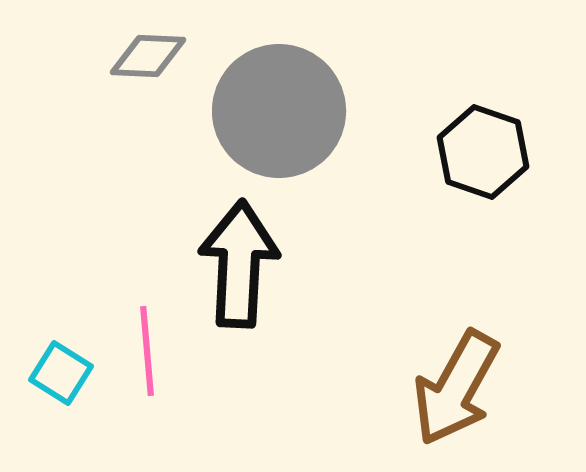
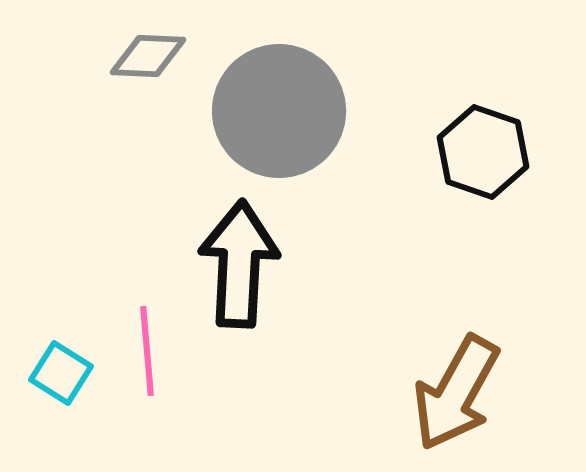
brown arrow: moved 5 px down
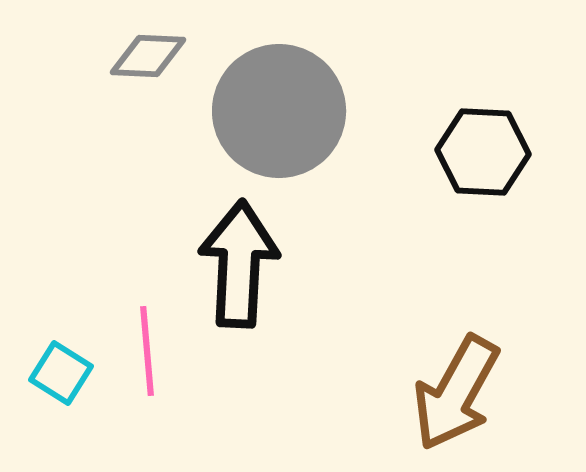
black hexagon: rotated 16 degrees counterclockwise
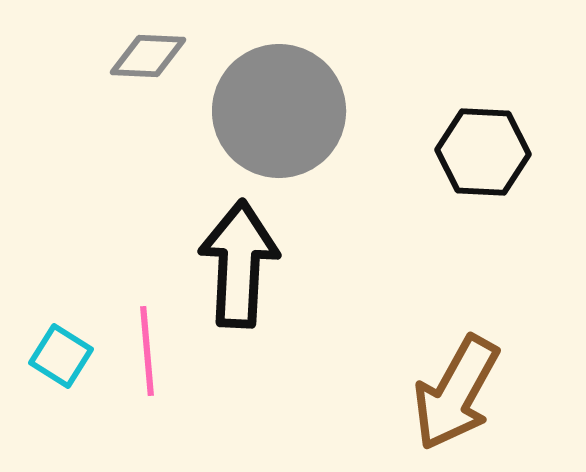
cyan square: moved 17 px up
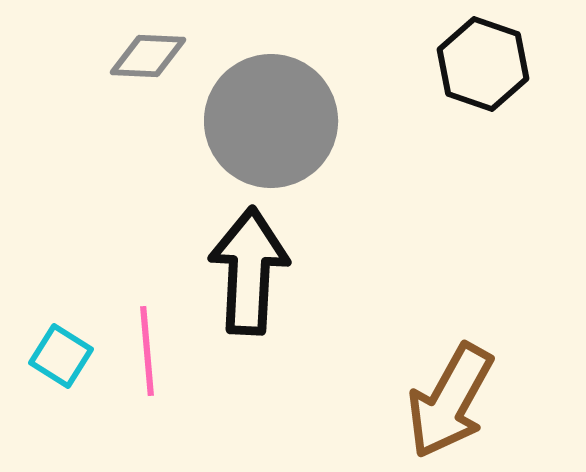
gray circle: moved 8 px left, 10 px down
black hexagon: moved 88 px up; rotated 16 degrees clockwise
black arrow: moved 10 px right, 7 px down
brown arrow: moved 6 px left, 8 px down
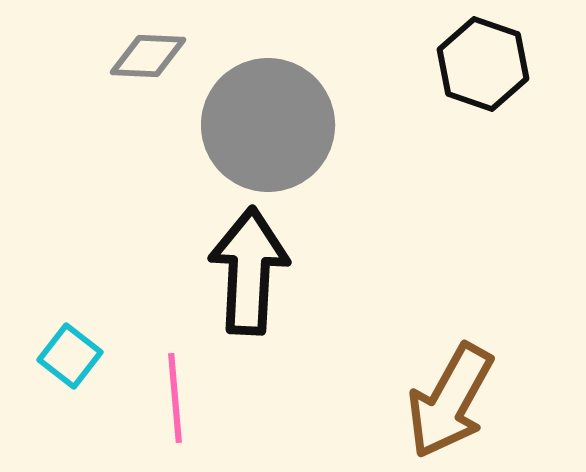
gray circle: moved 3 px left, 4 px down
pink line: moved 28 px right, 47 px down
cyan square: moved 9 px right; rotated 6 degrees clockwise
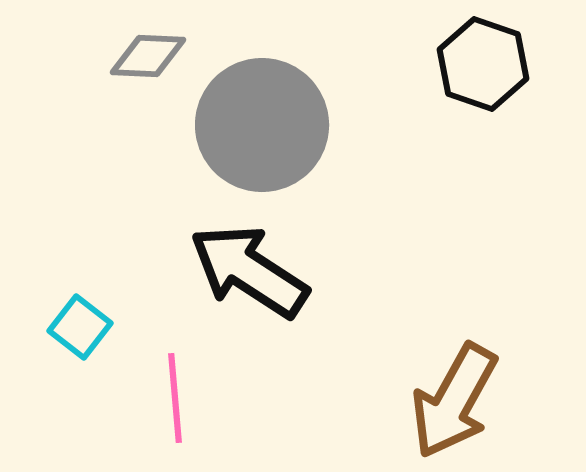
gray circle: moved 6 px left
black arrow: rotated 60 degrees counterclockwise
cyan square: moved 10 px right, 29 px up
brown arrow: moved 4 px right
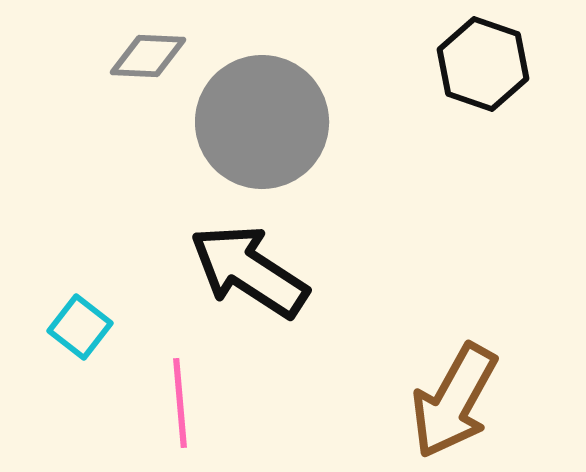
gray circle: moved 3 px up
pink line: moved 5 px right, 5 px down
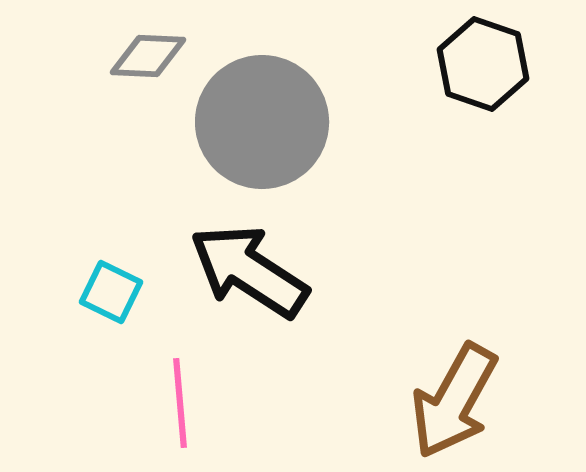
cyan square: moved 31 px right, 35 px up; rotated 12 degrees counterclockwise
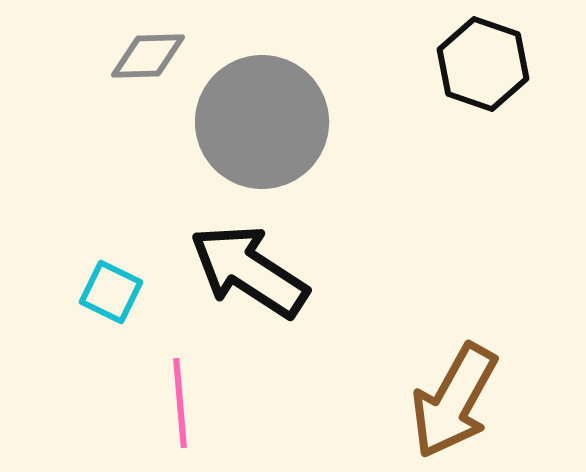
gray diamond: rotated 4 degrees counterclockwise
